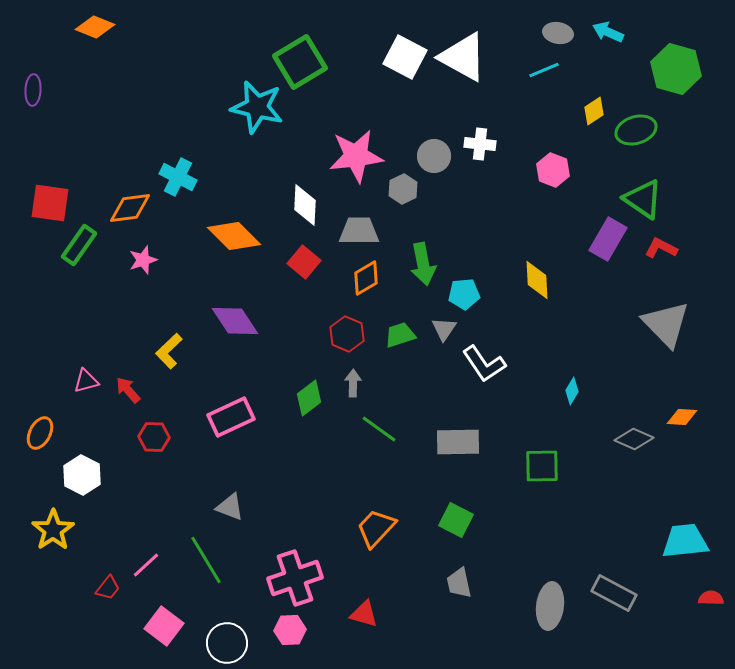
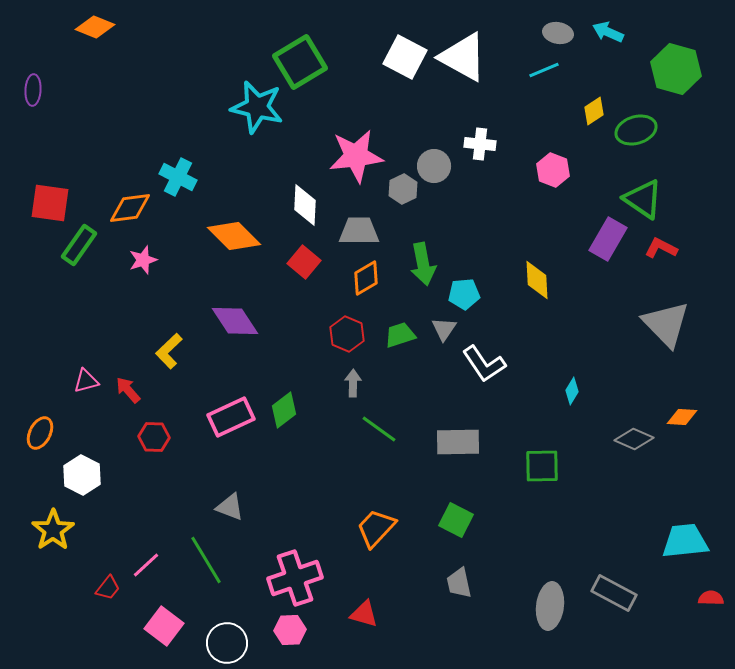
gray circle at (434, 156): moved 10 px down
green diamond at (309, 398): moved 25 px left, 12 px down
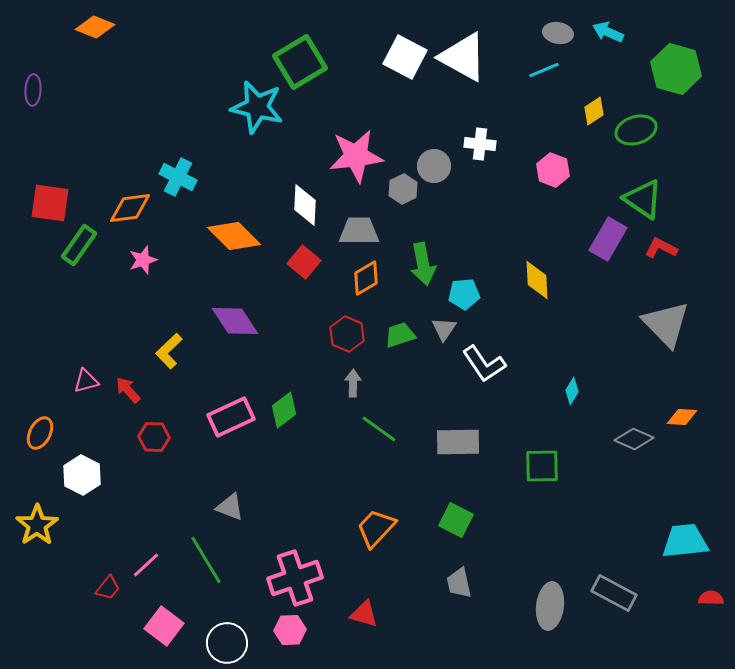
yellow star at (53, 530): moved 16 px left, 5 px up
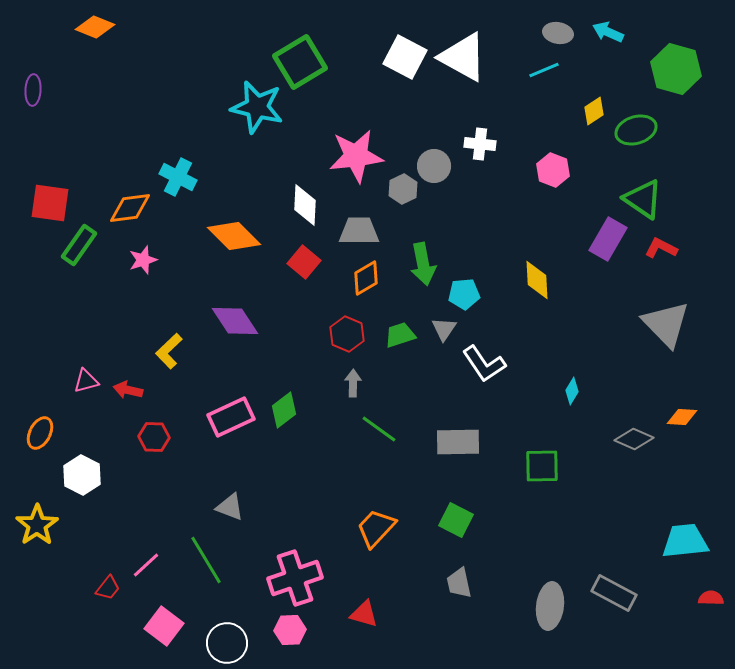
red arrow at (128, 390): rotated 36 degrees counterclockwise
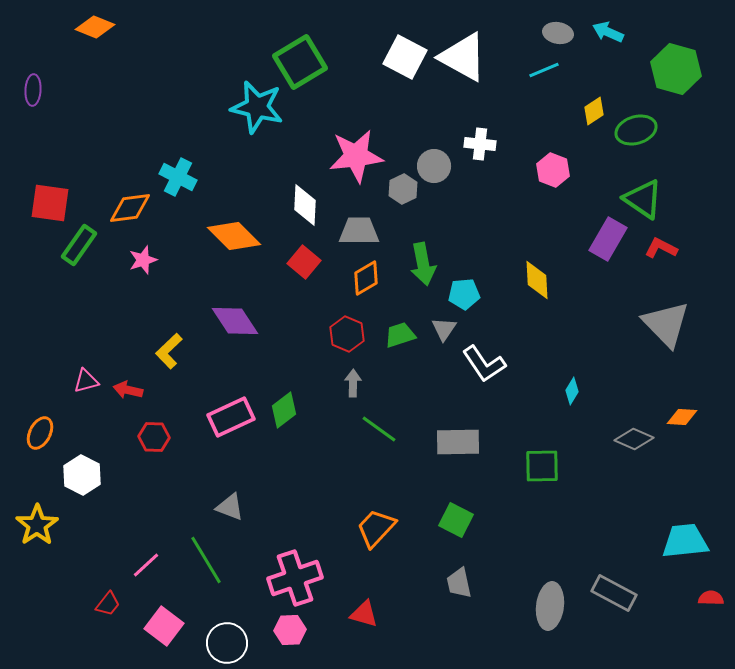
red trapezoid at (108, 588): moved 16 px down
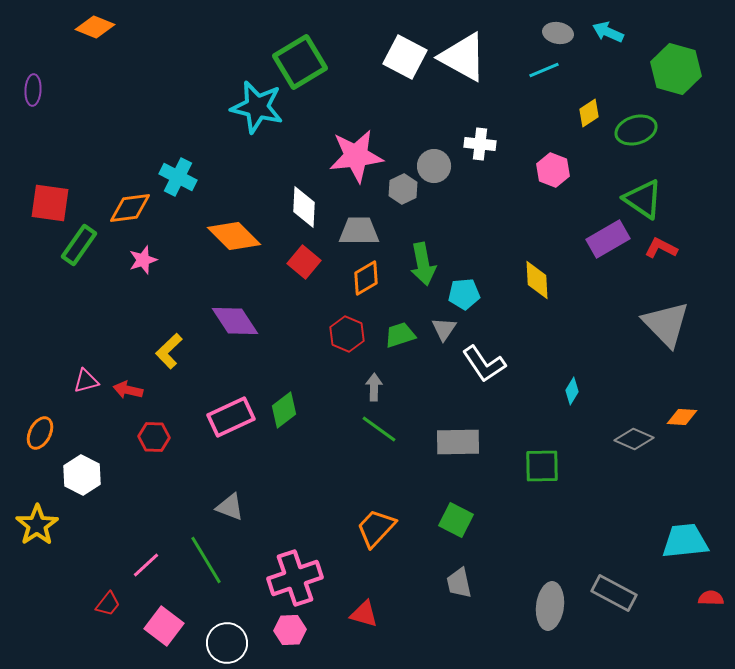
yellow diamond at (594, 111): moved 5 px left, 2 px down
white diamond at (305, 205): moved 1 px left, 2 px down
purple rectangle at (608, 239): rotated 30 degrees clockwise
gray arrow at (353, 383): moved 21 px right, 4 px down
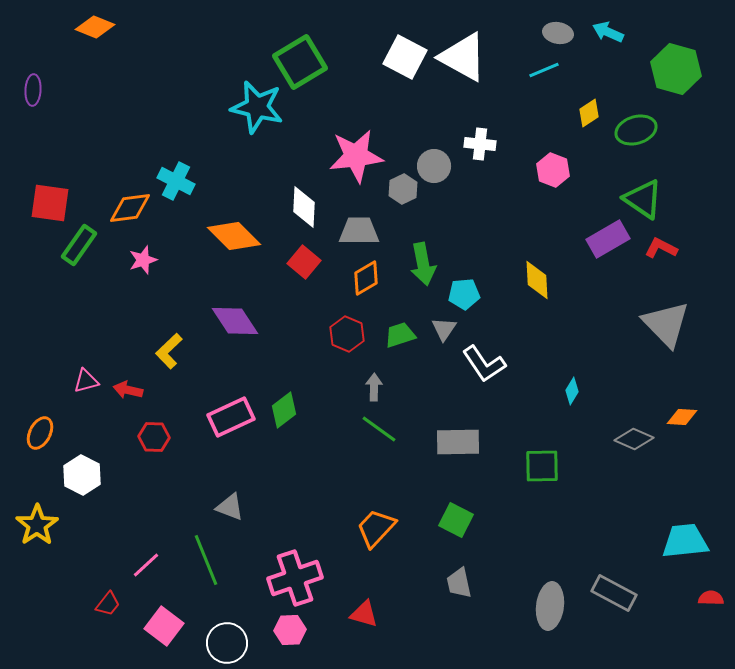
cyan cross at (178, 177): moved 2 px left, 4 px down
green line at (206, 560): rotated 9 degrees clockwise
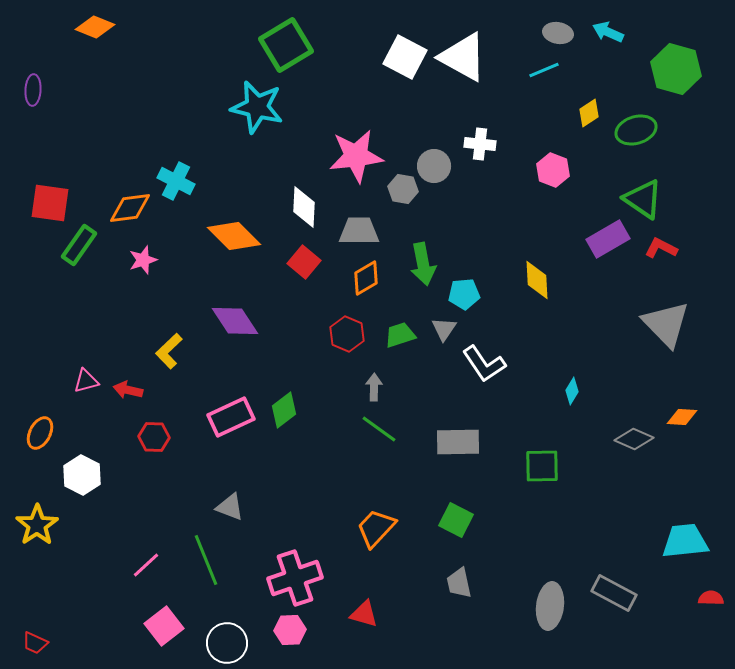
green square at (300, 62): moved 14 px left, 17 px up
gray hexagon at (403, 189): rotated 24 degrees counterclockwise
red trapezoid at (108, 604): moved 73 px left, 39 px down; rotated 76 degrees clockwise
pink square at (164, 626): rotated 15 degrees clockwise
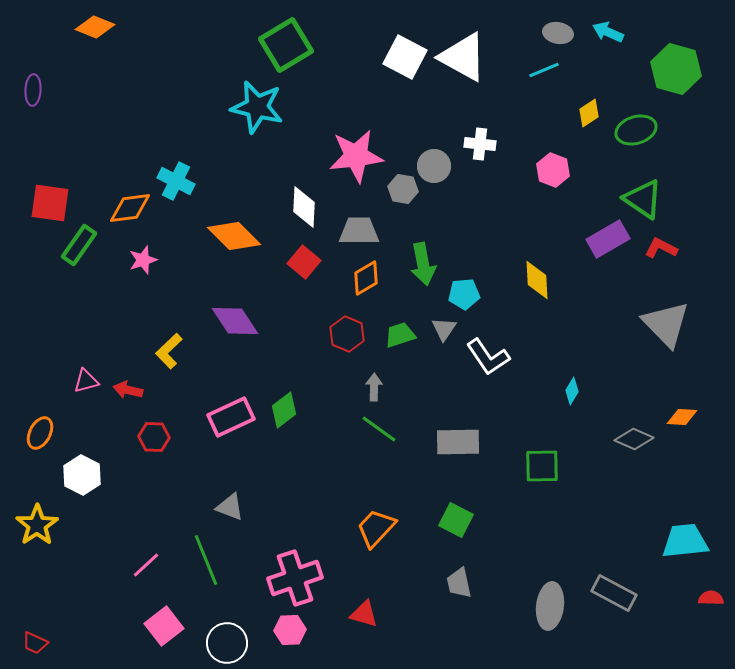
white L-shape at (484, 364): moved 4 px right, 7 px up
